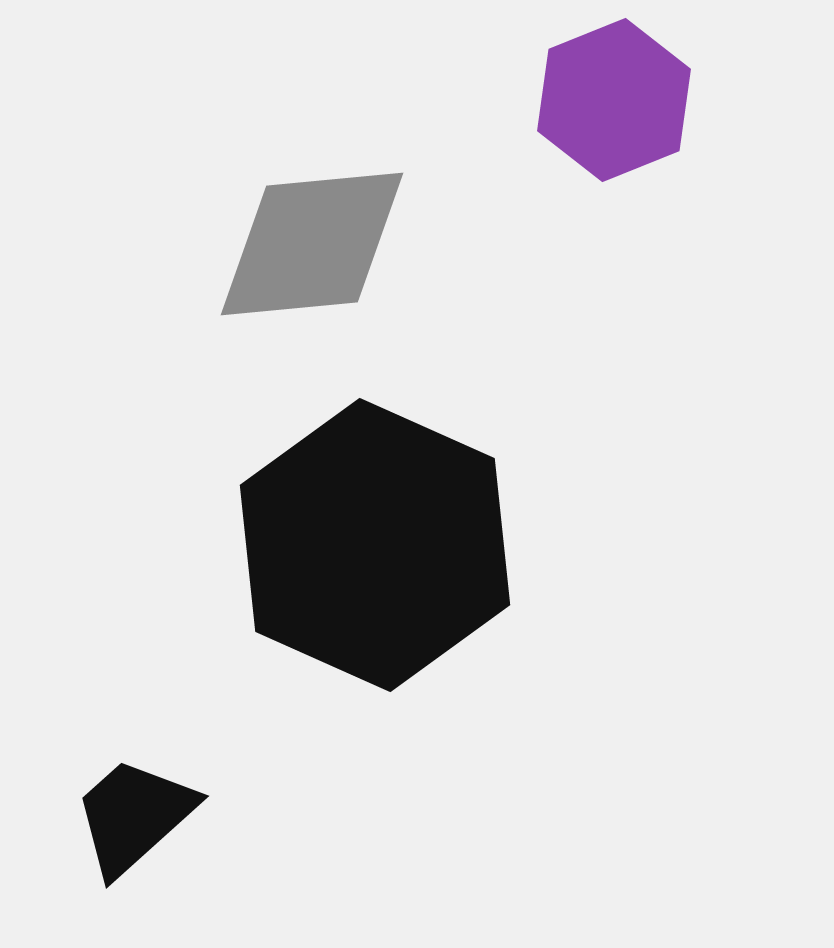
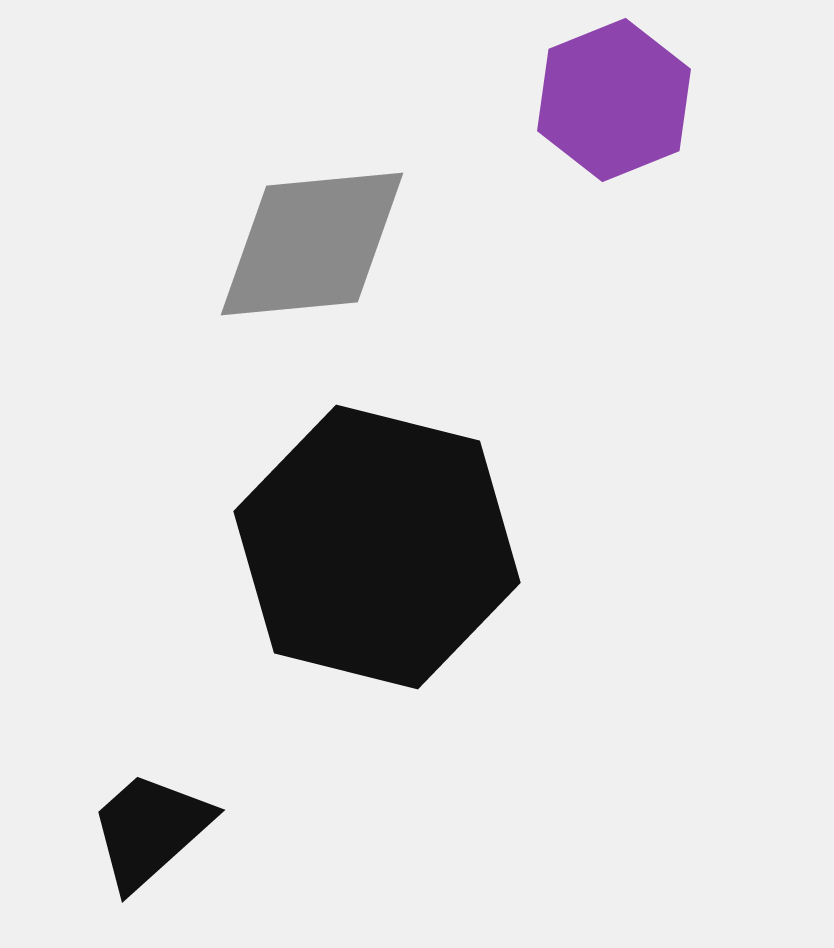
black hexagon: moved 2 px right, 2 px down; rotated 10 degrees counterclockwise
black trapezoid: moved 16 px right, 14 px down
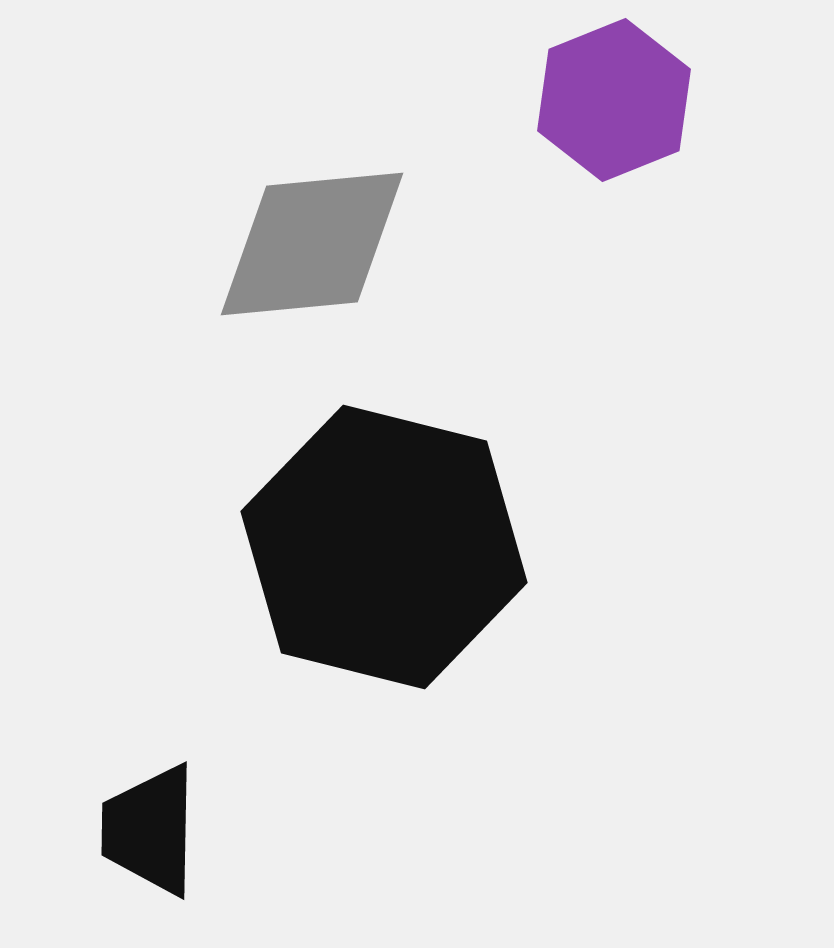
black hexagon: moved 7 px right
black trapezoid: rotated 47 degrees counterclockwise
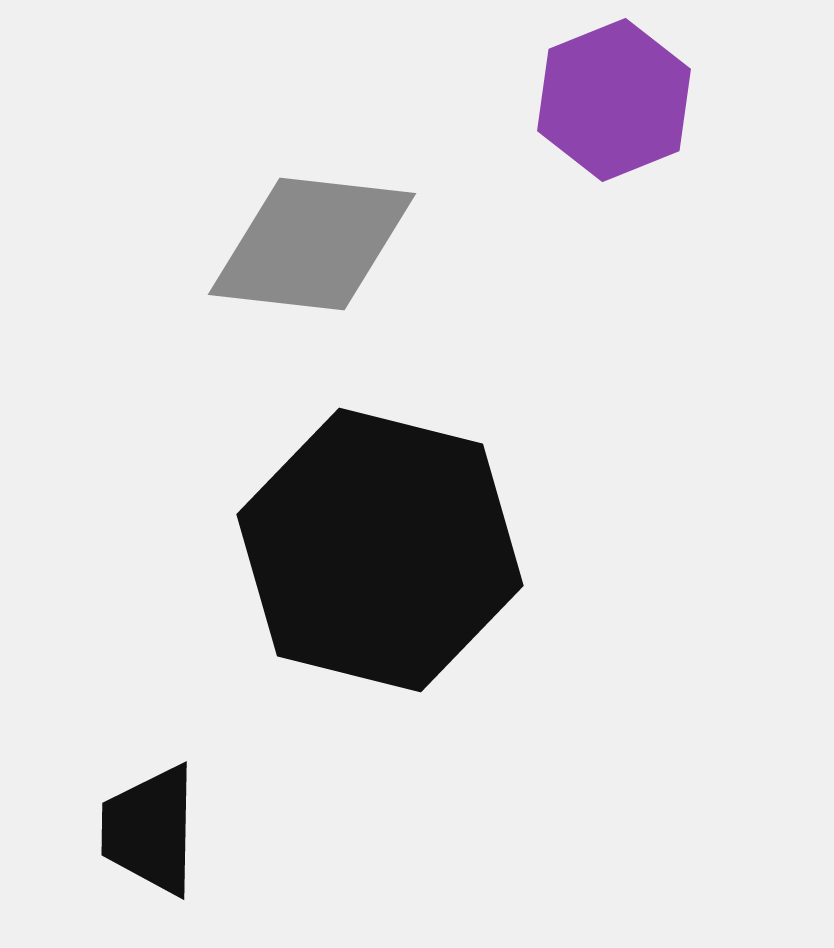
gray diamond: rotated 12 degrees clockwise
black hexagon: moved 4 px left, 3 px down
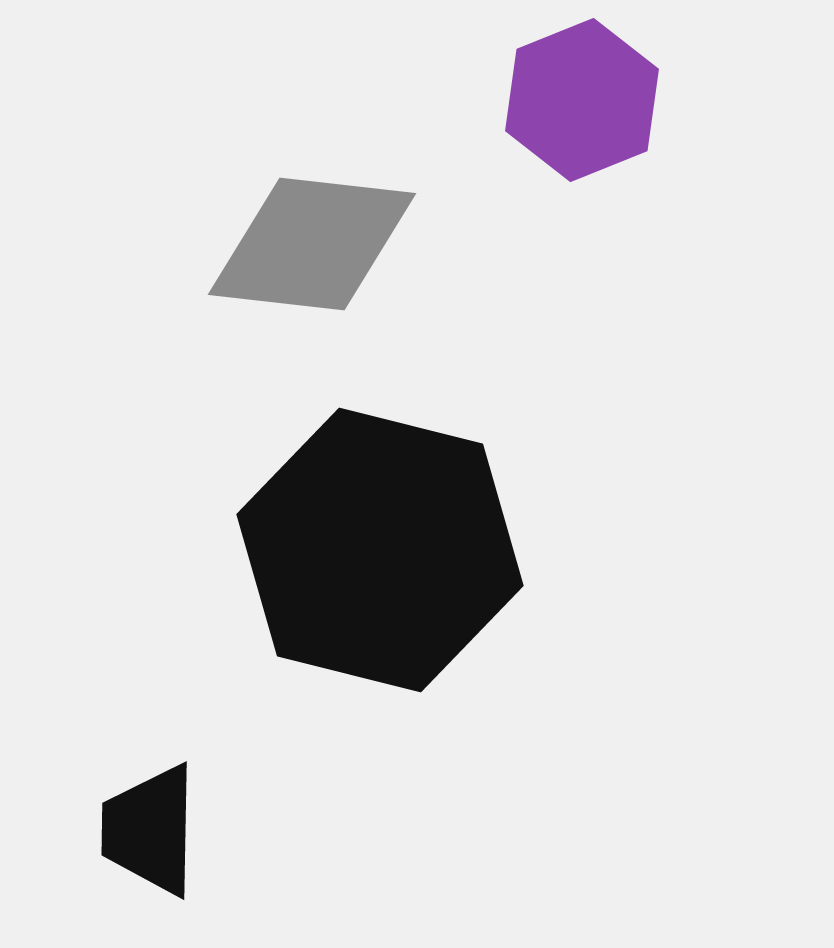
purple hexagon: moved 32 px left
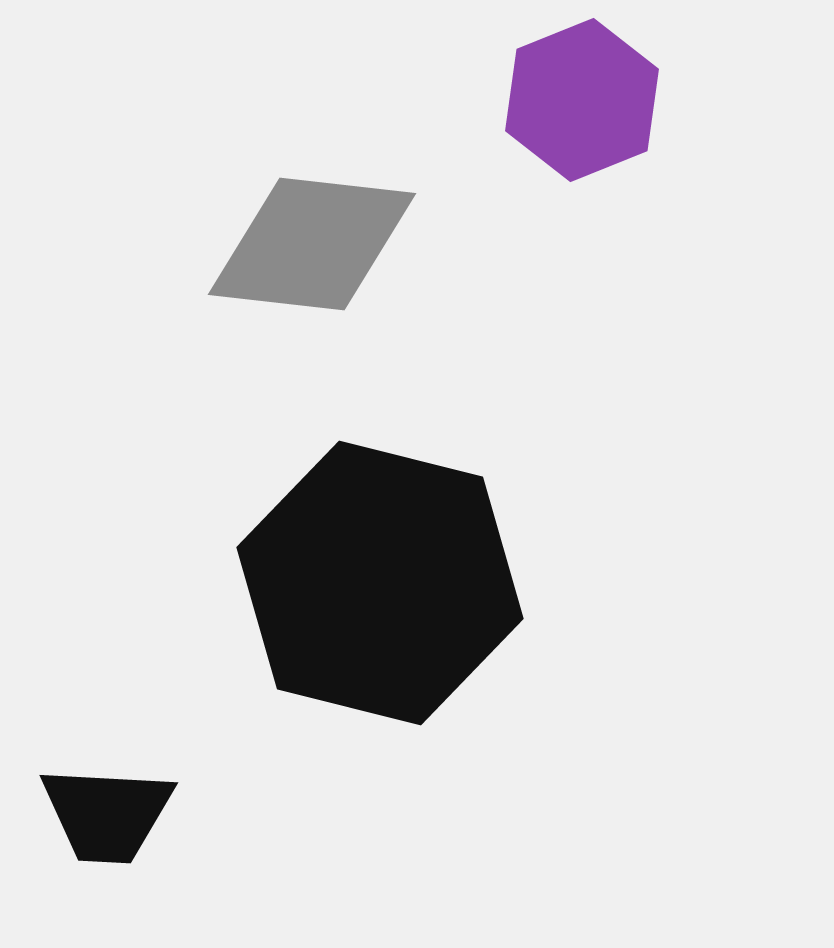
black hexagon: moved 33 px down
black trapezoid: moved 43 px left, 16 px up; rotated 88 degrees counterclockwise
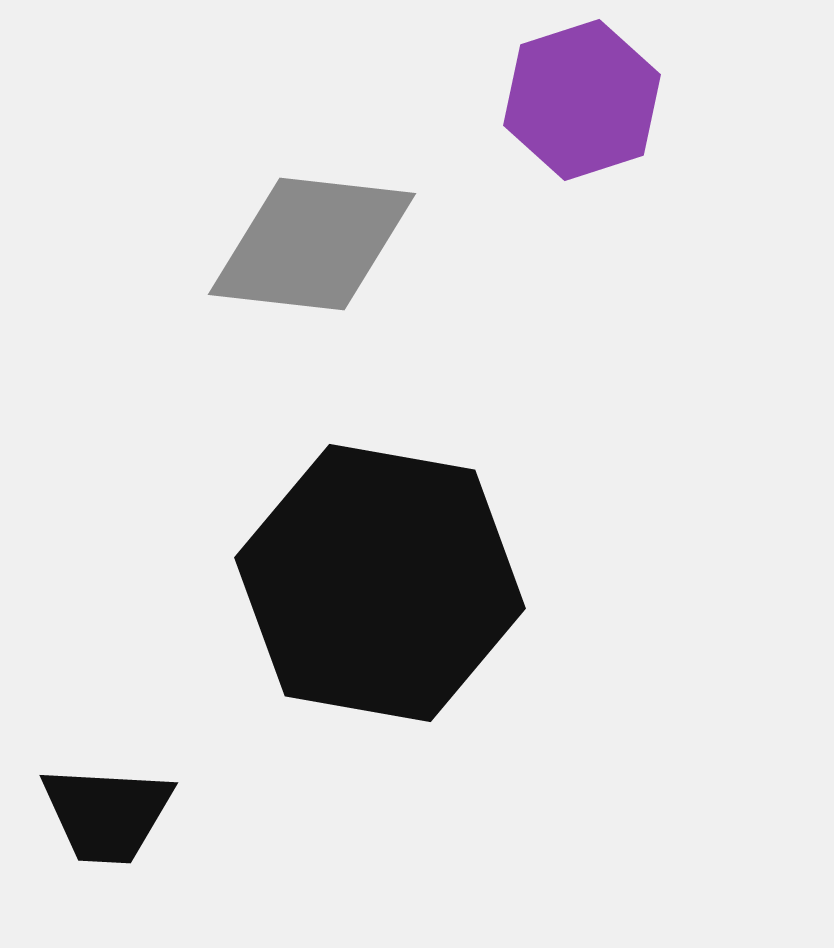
purple hexagon: rotated 4 degrees clockwise
black hexagon: rotated 4 degrees counterclockwise
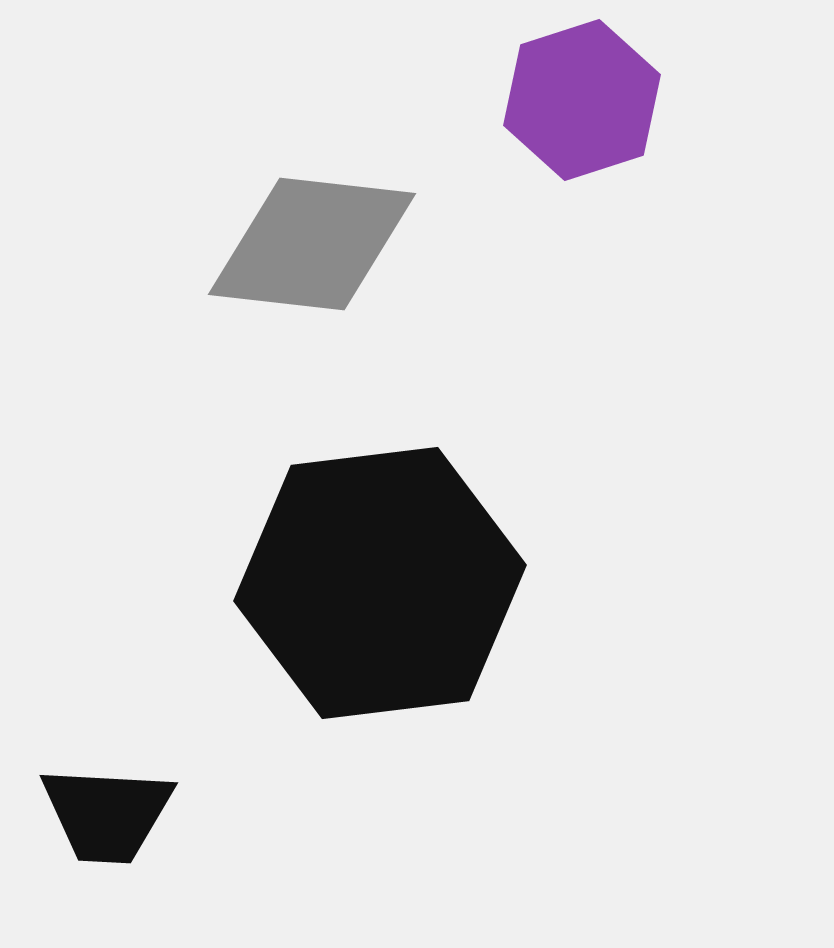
black hexagon: rotated 17 degrees counterclockwise
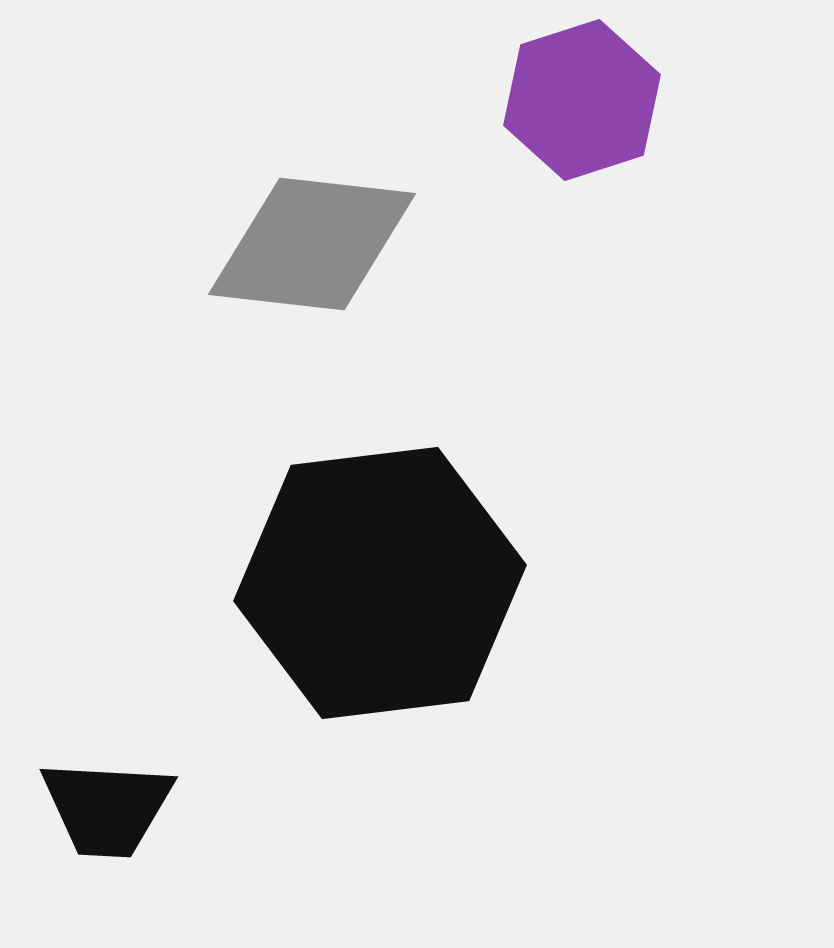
black trapezoid: moved 6 px up
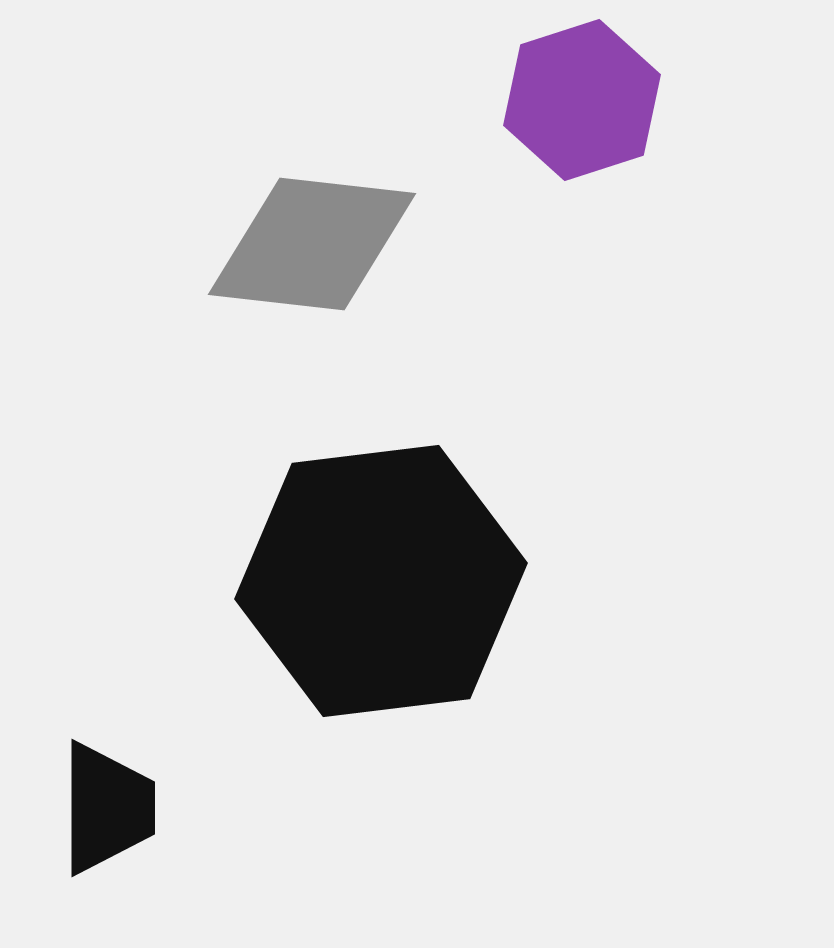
black hexagon: moved 1 px right, 2 px up
black trapezoid: rotated 93 degrees counterclockwise
